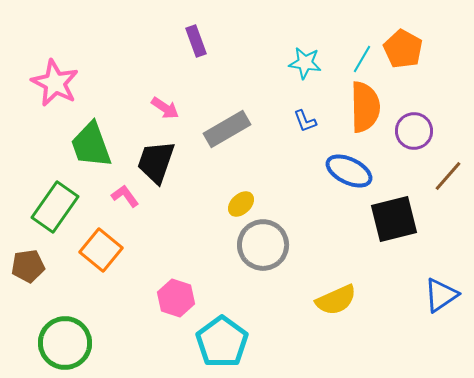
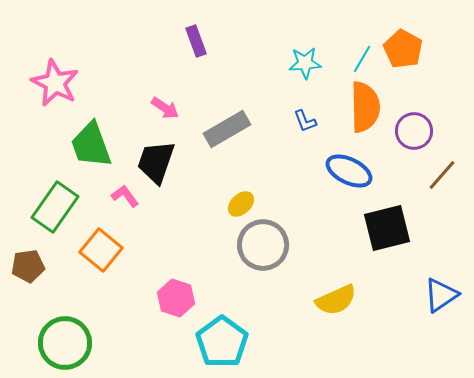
cyan star: rotated 12 degrees counterclockwise
brown line: moved 6 px left, 1 px up
black square: moved 7 px left, 9 px down
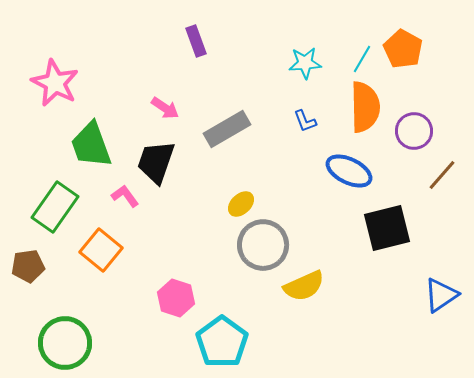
yellow semicircle: moved 32 px left, 14 px up
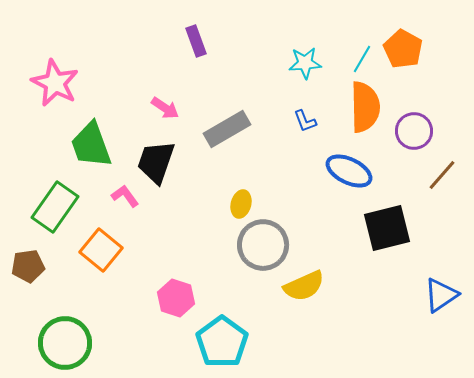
yellow ellipse: rotated 32 degrees counterclockwise
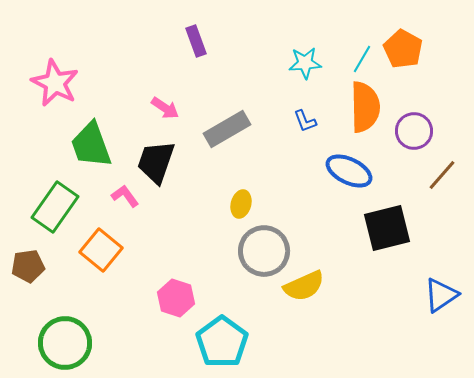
gray circle: moved 1 px right, 6 px down
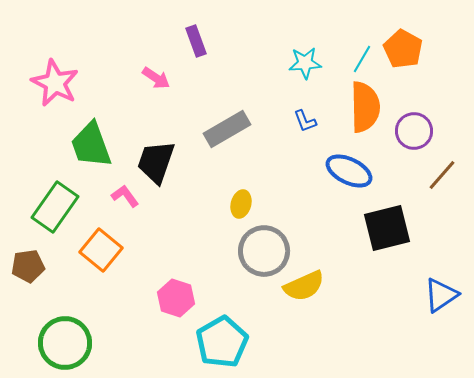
pink arrow: moved 9 px left, 30 px up
cyan pentagon: rotated 6 degrees clockwise
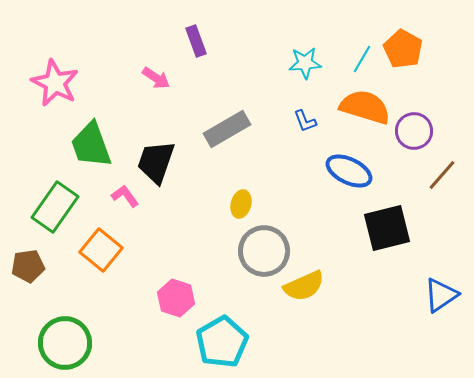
orange semicircle: rotated 72 degrees counterclockwise
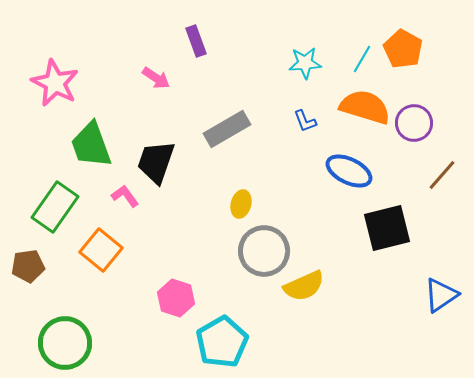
purple circle: moved 8 px up
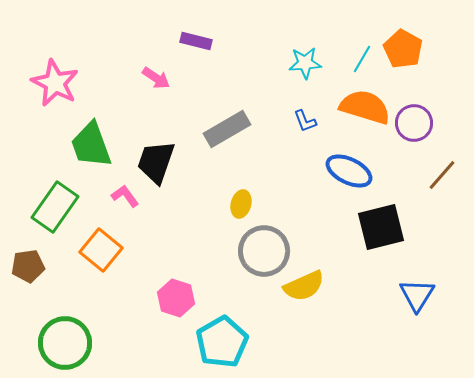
purple rectangle: rotated 56 degrees counterclockwise
black square: moved 6 px left, 1 px up
blue triangle: moved 24 px left; rotated 24 degrees counterclockwise
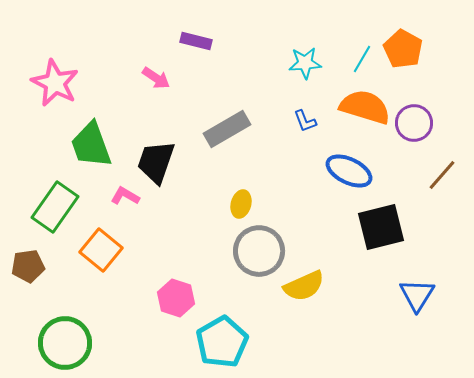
pink L-shape: rotated 24 degrees counterclockwise
gray circle: moved 5 px left
